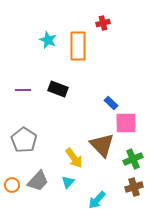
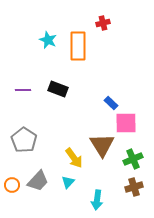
brown triangle: rotated 12 degrees clockwise
cyan arrow: rotated 36 degrees counterclockwise
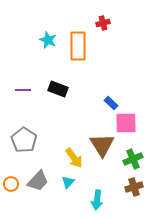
orange circle: moved 1 px left, 1 px up
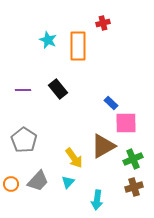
black rectangle: rotated 30 degrees clockwise
brown triangle: moved 1 px right, 1 px down; rotated 32 degrees clockwise
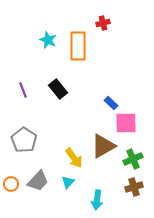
purple line: rotated 70 degrees clockwise
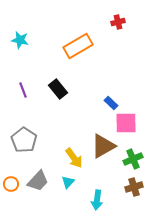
red cross: moved 15 px right, 1 px up
cyan star: moved 28 px left; rotated 12 degrees counterclockwise
orange rectangle: rotated 60 degrees clockwise
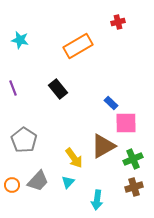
purple line: moved 10 px left, 2 px up
orange circle: moved 1 px right, 1 px down
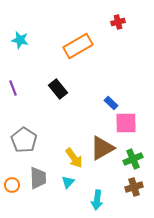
brown triangle: moved 1 px left, 2 px down
gray trapezoid: moved 3 px up; rotated 45 degrees counterclockwise
